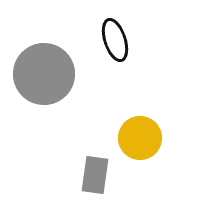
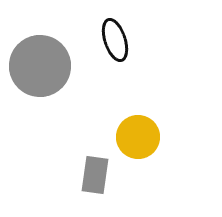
gray circle: moved 4 px left, 8 px up
yellow circle: moved 2 px left, 1 px up
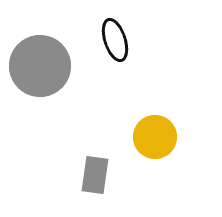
yellow circle: moved 17 px right
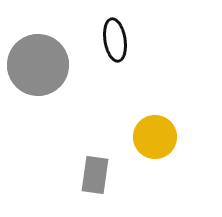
black ellipse: rotated 9 degrees clockwise
gray circle: moved 2 px left, 1 px up
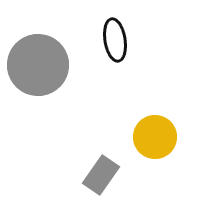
gray rectangle: moved 6 px right; rotated 27 degrees clockwise
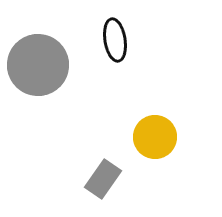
gray rectangle: moved 2 px right, 4 px down
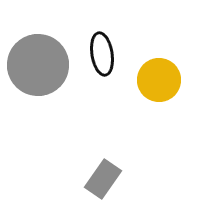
black ellipse: moved 13 px left, 14 px down
yellow circle: moved 4 px right, 57 px up
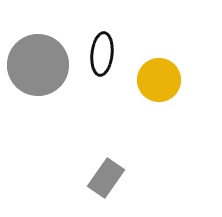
black ellipse: rotated 15 degrees clockwise
gray rectangle: moved 3 px right, 1 px up
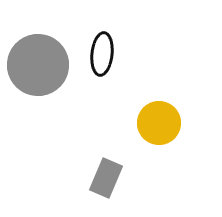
yellow circle: moved 43 px down
gray rectangle: rotated 12 degrees counterclockwise
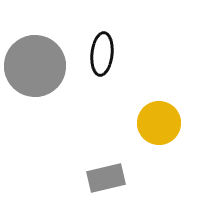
gray circle: moved 3 px left, 1 px down
gray rectangle: rotated 54 degrees clockwise
